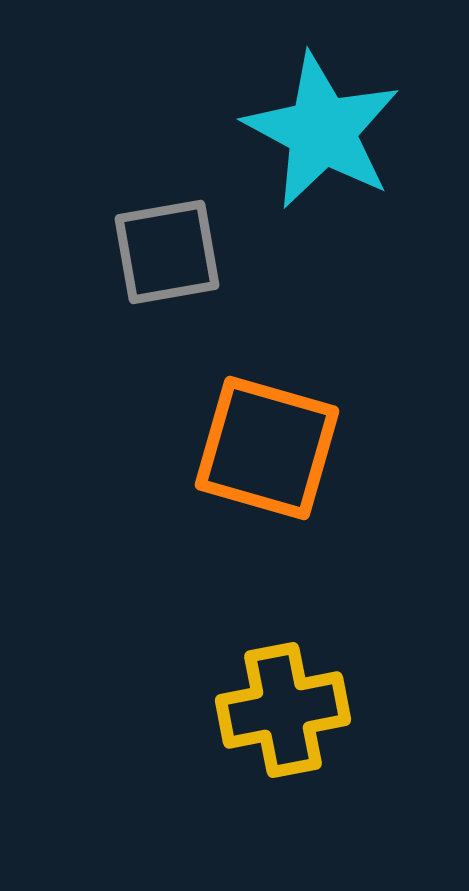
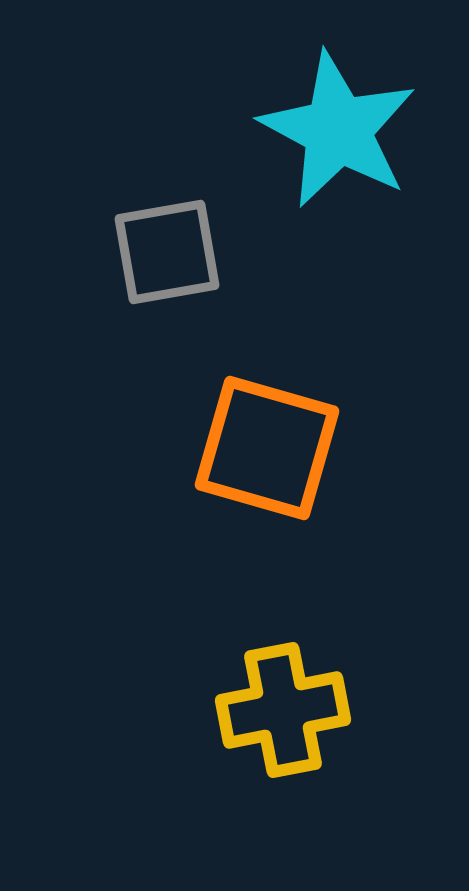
cyan star: moved 16 px right, 1 px up
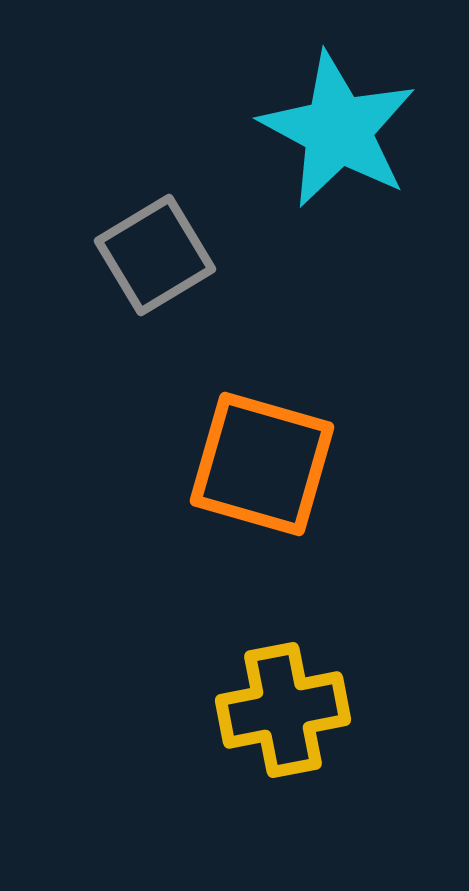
gray square: moved 12 px left, 3 px down; rotated 21 degrees counterclockwise
orange square: moved 5 px left, 16 px down
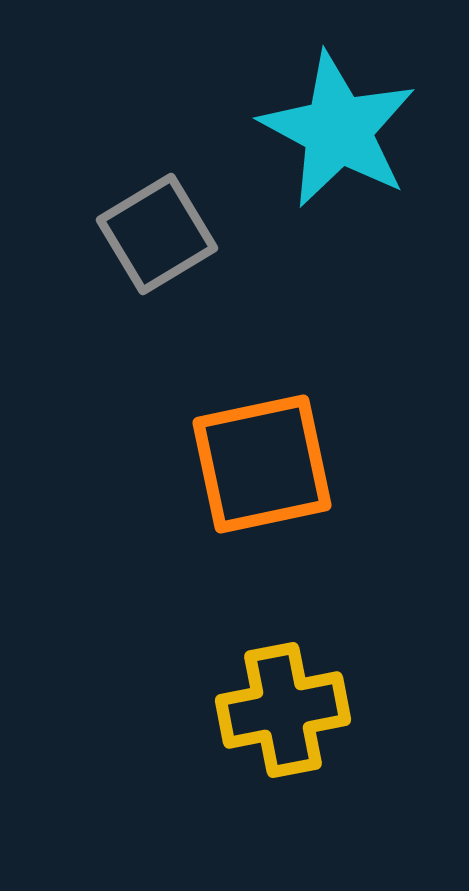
gray square: moved 2 px right, 21 px up
orange square: rotated 28 degrees counterclockwise
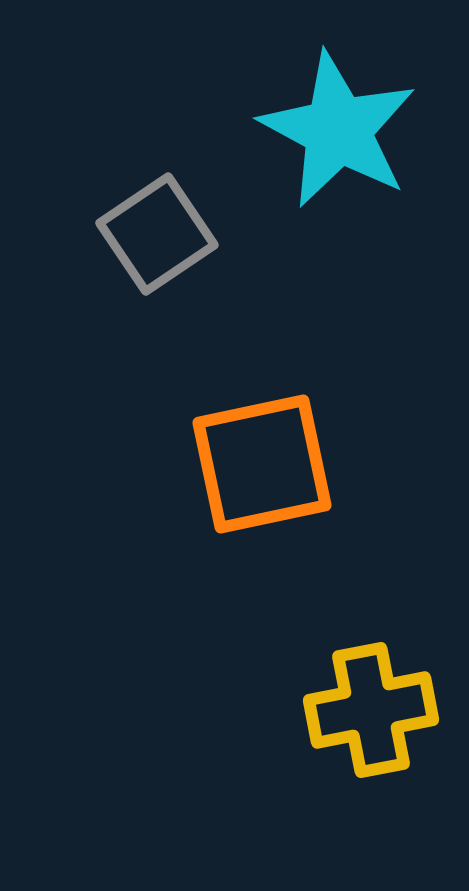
gray square: rotated 3 degrees counterclockwise
yellow cross: moved 88 px right
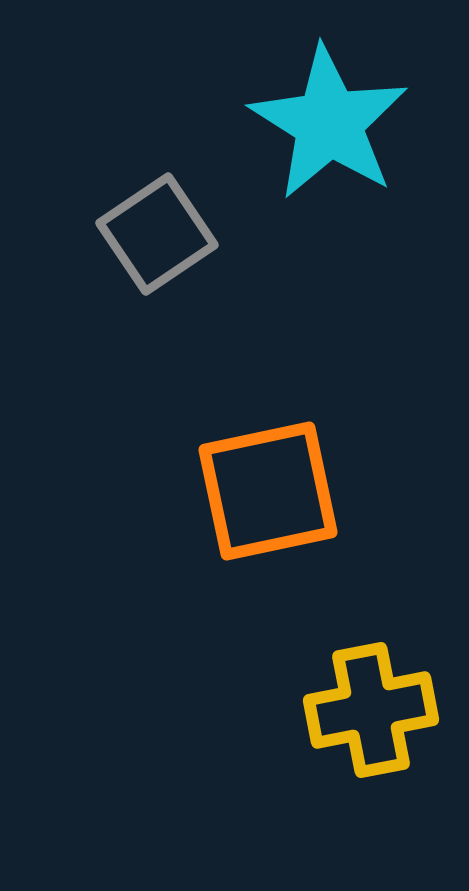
cyan star: moved 9 px left, 7 px up; rotated 4 degrees clockwise
orange square: moved 6 px right, 27 px down
